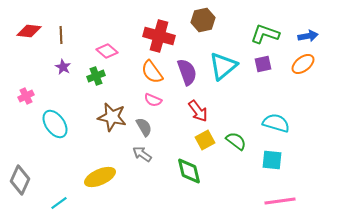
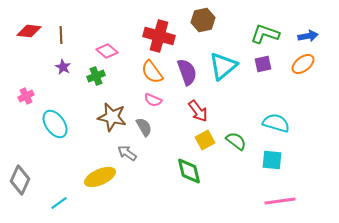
gray arrow: moved 15 px left, 1 px up
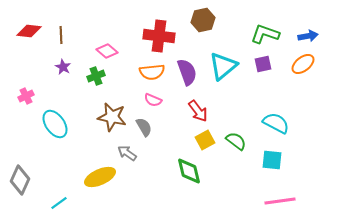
red cross: rotated 8 degrees counterclockwise
orange semicircle: rotated 60 degrees counterclockwise
cyan semicircle: rotated 12 degrees clockwise
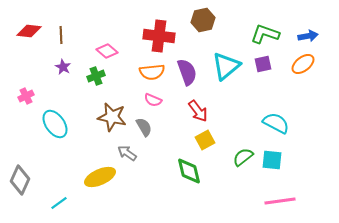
cyan triangle: moved 3 px right
green semicircle: moved 7 px right, 16 px down; rotated 75 degrees counterclockwise
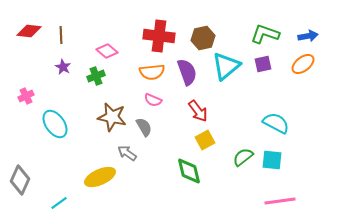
brown hexagon: moved 18 px down
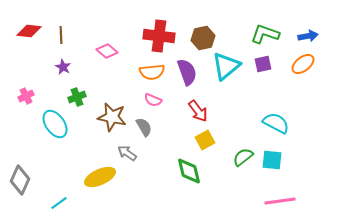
green cross: moved 19 px left, 21 px down
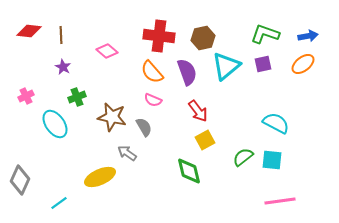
orange semicircle: rotated 55 degrees clockwise
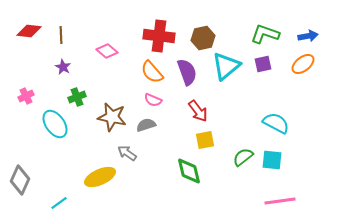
gray semicircle: moved 2 px right, 2 px up; rotated 78 degrees counterclockwise
yellow square: rotated 18 degrees clockwise
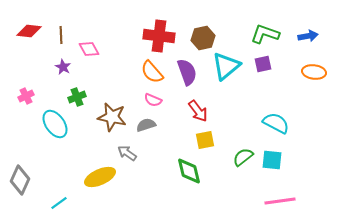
pink diamond: moved 18 px left, 2 px up; rotated 20 degrees clockwise
orange ellipse: moved 11 px right, 8 px down; rotated 45 degrees clockwise
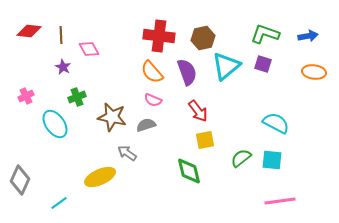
purple square: rotated 30 degrees clockwise
green semicircle: moved 2 px left, 1 px down
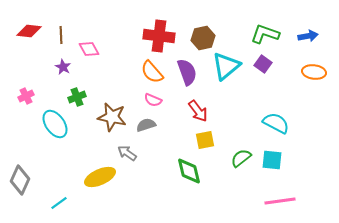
purple square: rotated 18 degrees clockwise
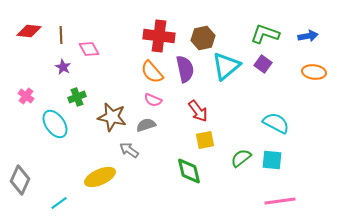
purple semicircle: moved 2 px left, 3 px up; rotated 8 degrees clockwise
pink cross: rotated 28 degrees counterclockwise
gray arrow: moved 2 px right, 3 px up
